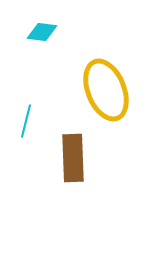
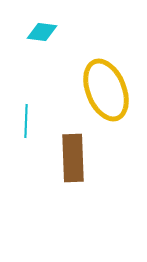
cyan line: rotated 12 degrees counterclockwise
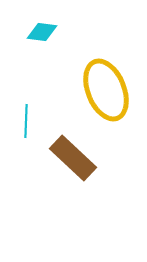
brown rectangle: rotated 45 degrees counterclockwise
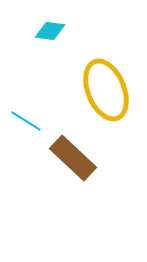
cyan diamond: moved 8 px right, 1 px up
cyan line: rotated 60 degrees counterclockwise
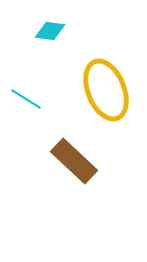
cyan line: moved 22 px up
brown rectangle: moved 1 px right, 3 px down
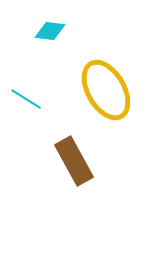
yellow ellipse: rotated 8 degrees counterclockwise
brown rectangle: rotated 18 degrees clockwise
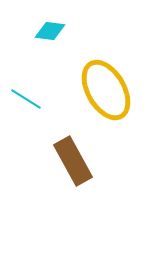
brown rectangle: moved 1 px left
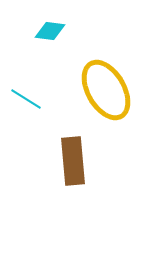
brown rectangle: rotated 24 degrees clockwise
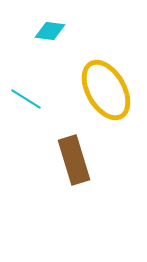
brown rectangle: moved 1 px right, 1 px up; rotated 12 degrees counterclockwise
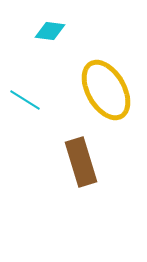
cyan line: moved 1 px left, 1 px down
brown rectangle: moved 7 px right, 2 px down
